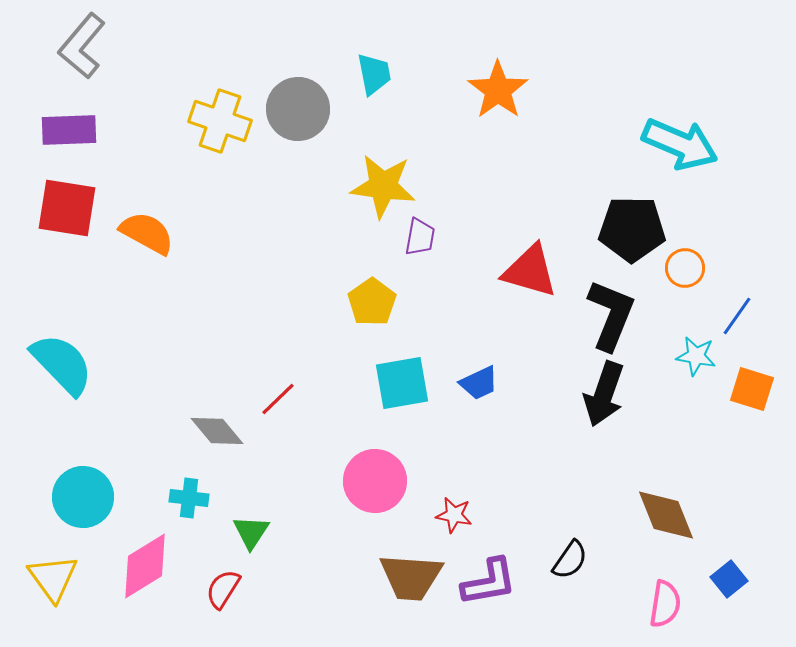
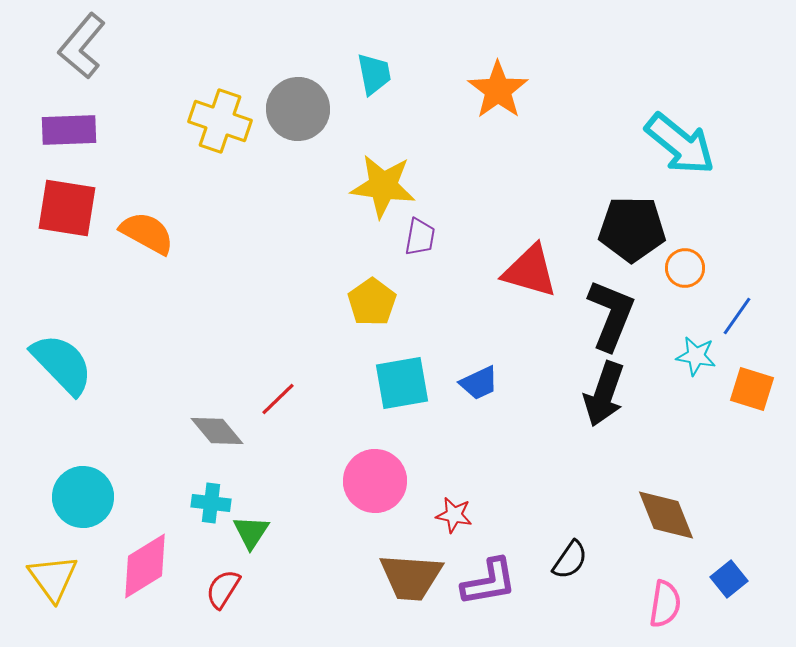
cyan arrow: rotated 16 degrees clockwise
cyan cross: moved 22 px right, 5 px down
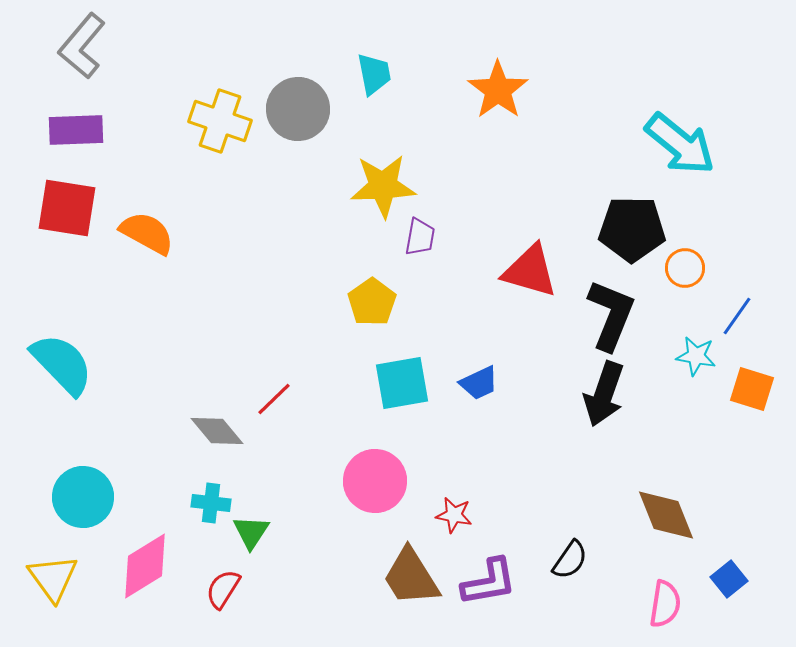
purple rectangle: moved 7 px right
yellow star: rotated 10 degrees counterclockwise
red line: moved 4 px left
brown trapezoid: rotated 54 degrees clockwise
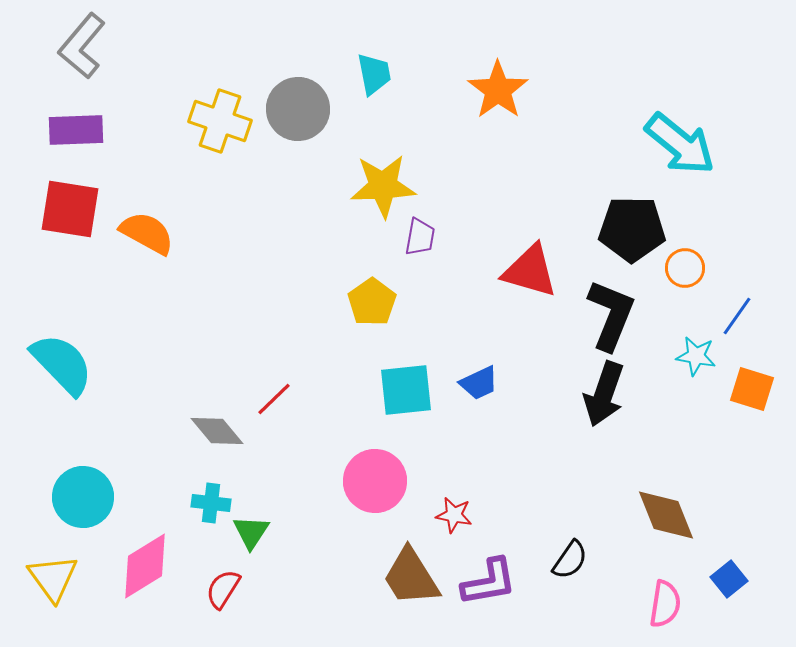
red square: moved 3 px right, 1 px down
cyan square: moved 4 px right, 7 px down; rotated 4 degrees clockwise
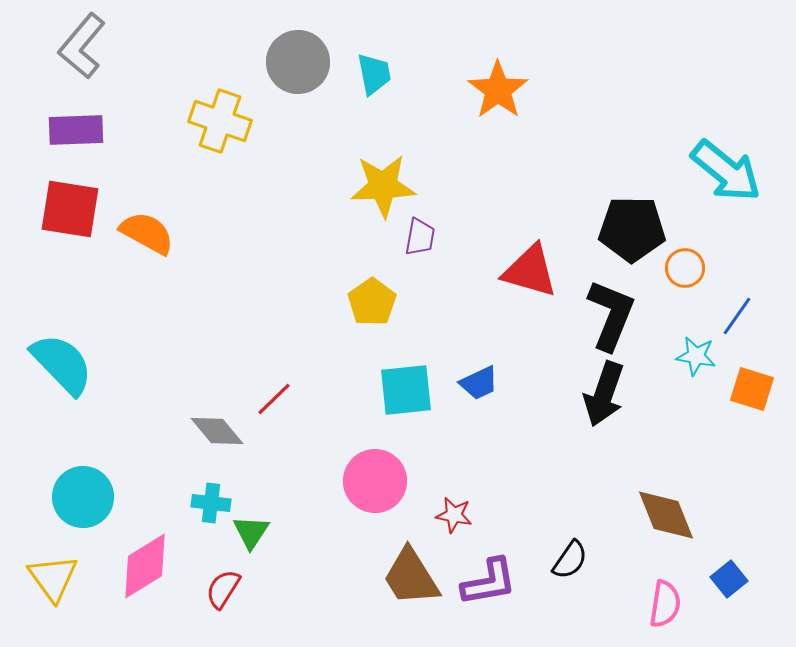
gray circle: moved 47 px up
cyan arrow: moved 46 px right, 27 px down
